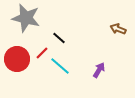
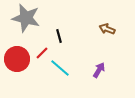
brown arrow: moved 11 px left
black line: moved 2 px up; rotated 32 degrees clockwise
cyan line: moved 2 px down
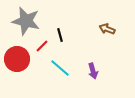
gray star: moved 3 px down
black line: moved 1 px right, 1 px up
red line: moved 7 px up
purple arrow: moved 6 px left, 1 px down; rotated 133 degrees clockwise
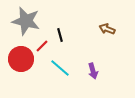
red circle: moved 4 px right
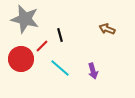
gray star: moved 1 px left, 2 px up
